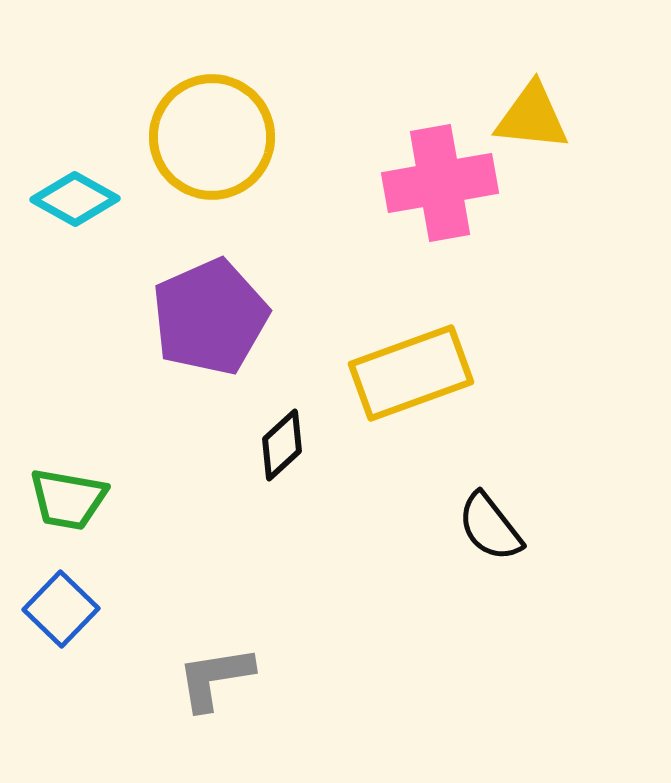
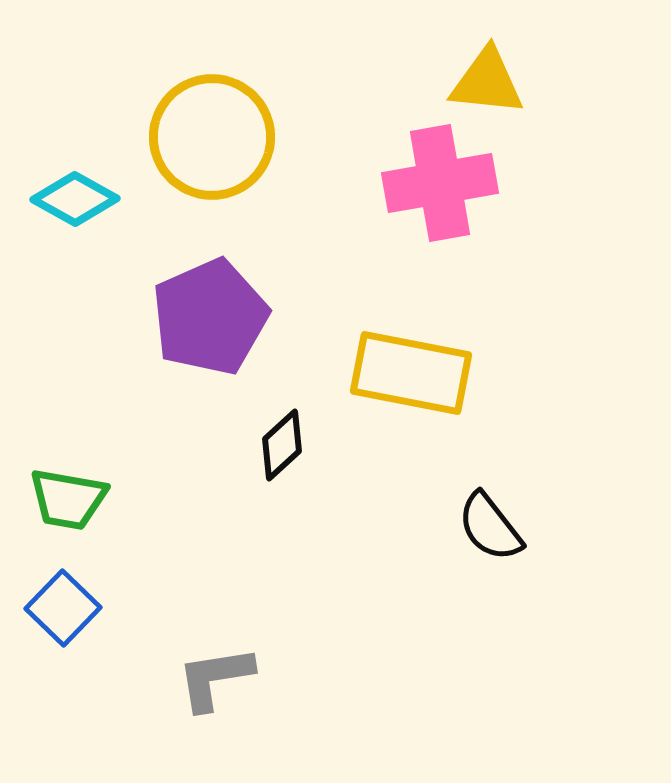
yellow triangle: moved 45 px left, 35 px up
yellow rectangle: rotated 31 degrees clockwise
blue square: moved 2 px right, 1 px up
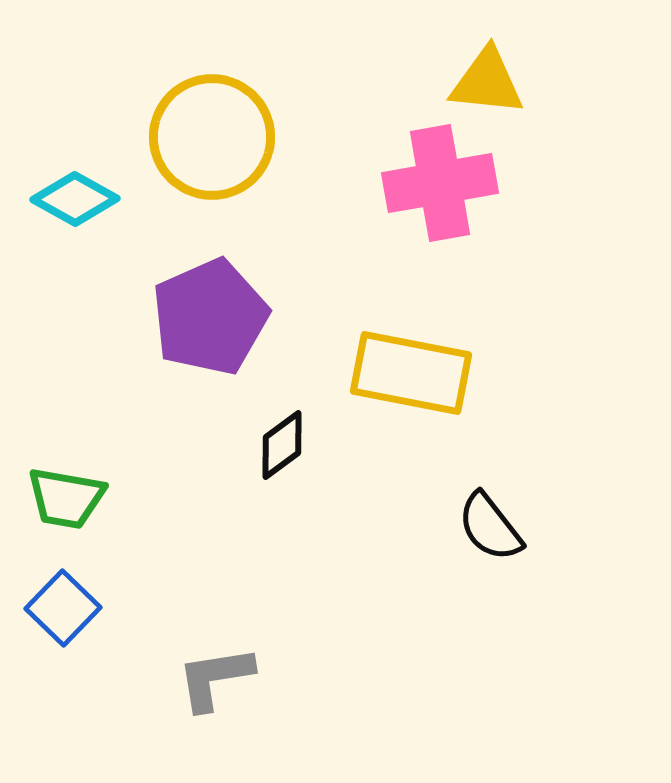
black diamond: rotated 6 degrees clockwise
green trapezoid: moved 2 px left, 1 px up
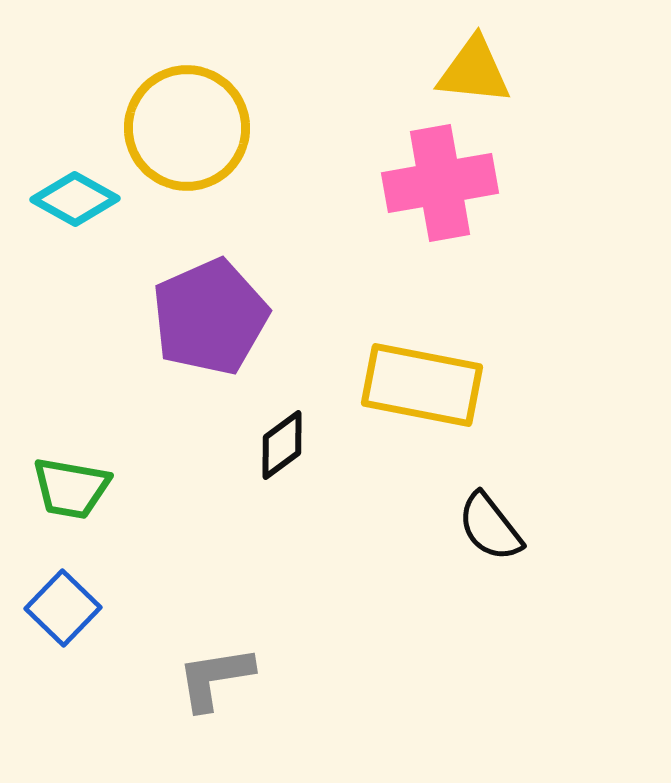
yellow triangle: moved 13 px left, 11 px up
yellow circle: moved 25 px left, 9 px up
yellow rectangle: moved 11 px right, 12 px down
green trapezoid: moved 5 px right, 10 px up
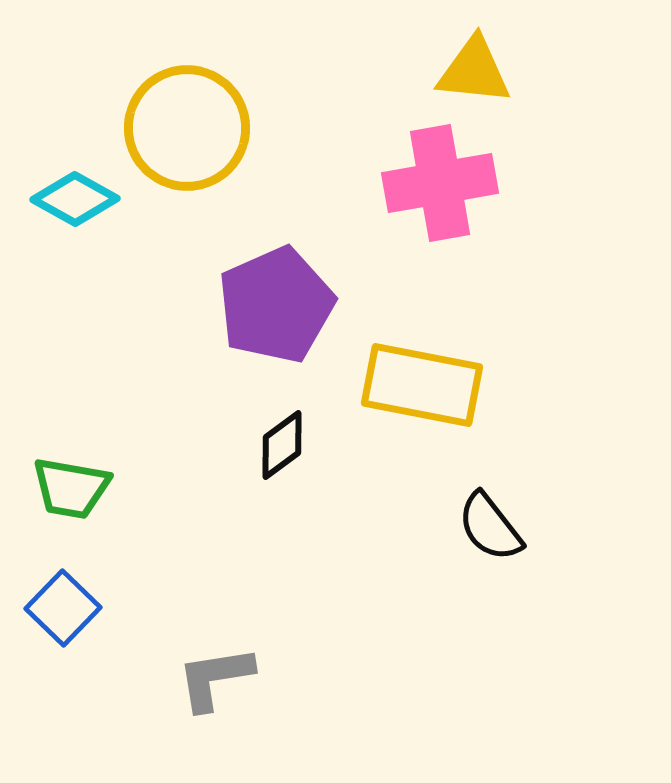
purple pentagon: moved 66 px right, 12 px up
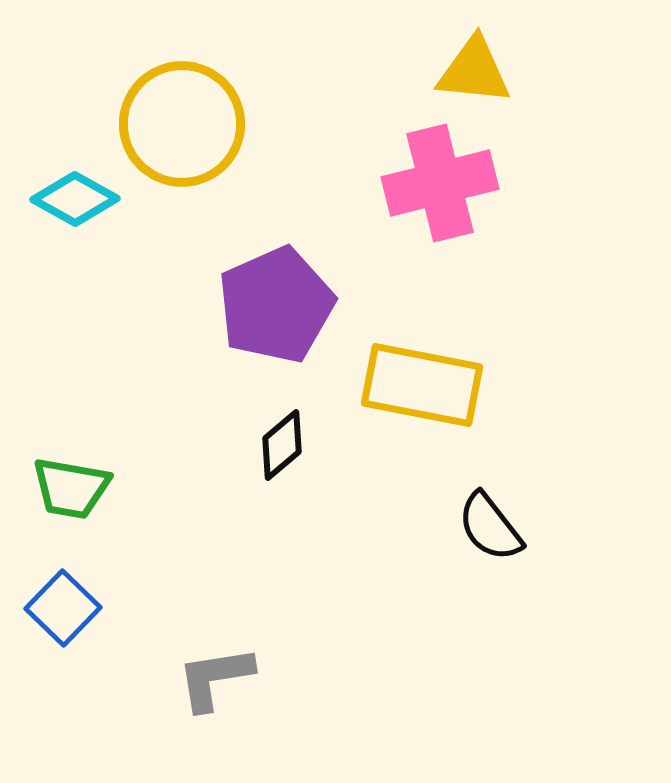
yellow circle: moved 5 px left, 4 px up
pink cross: rotated 4 degrees counterclockwise
black diamond: rotated 4 degrees counterclockwise
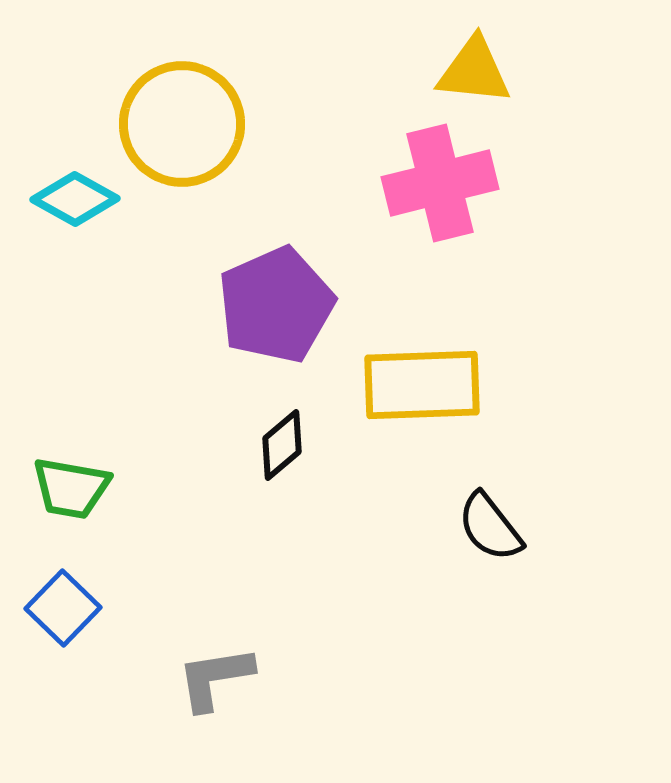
yellow rectangle: rotated 13 degrees counterclockwise
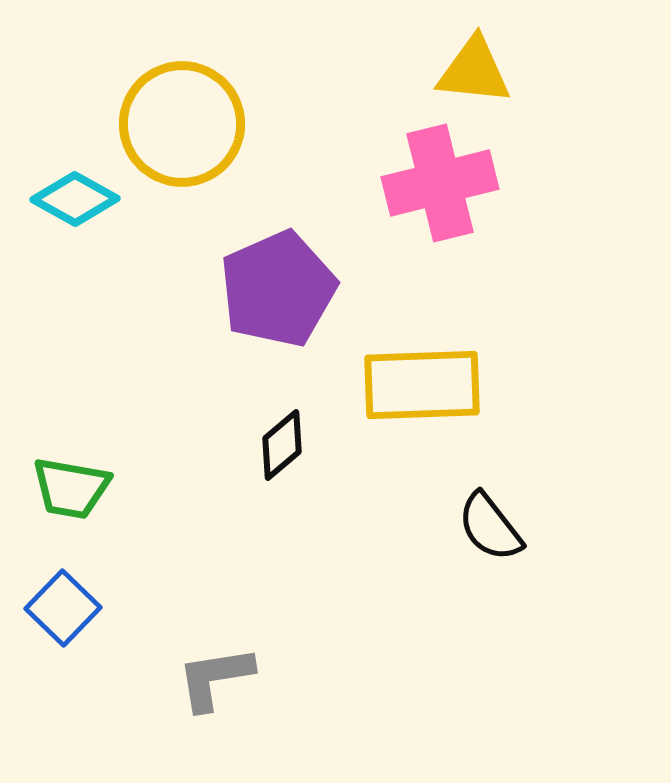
purple pentagon: moved 2 px right, 16 px up
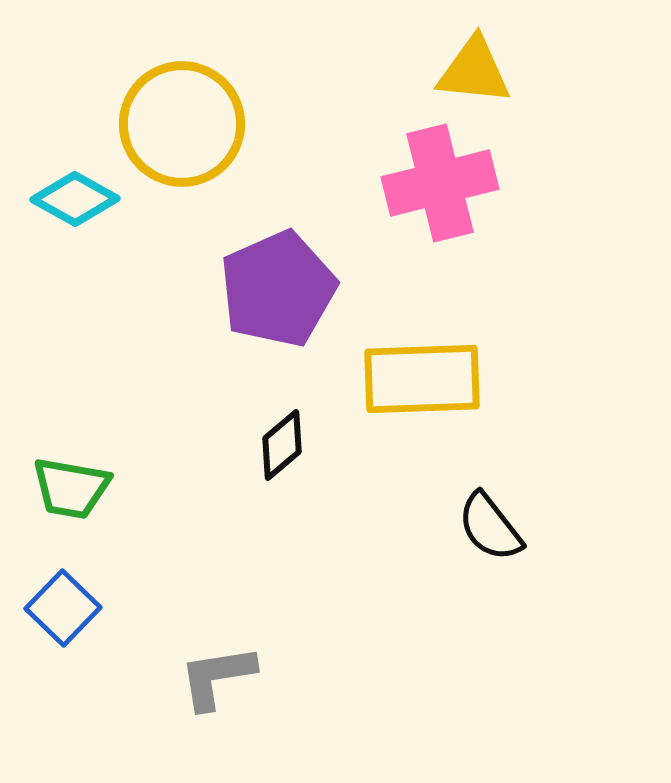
yellow rectangle: moved 6 px up
gray L-shape: moved 2 px right, 1 px up
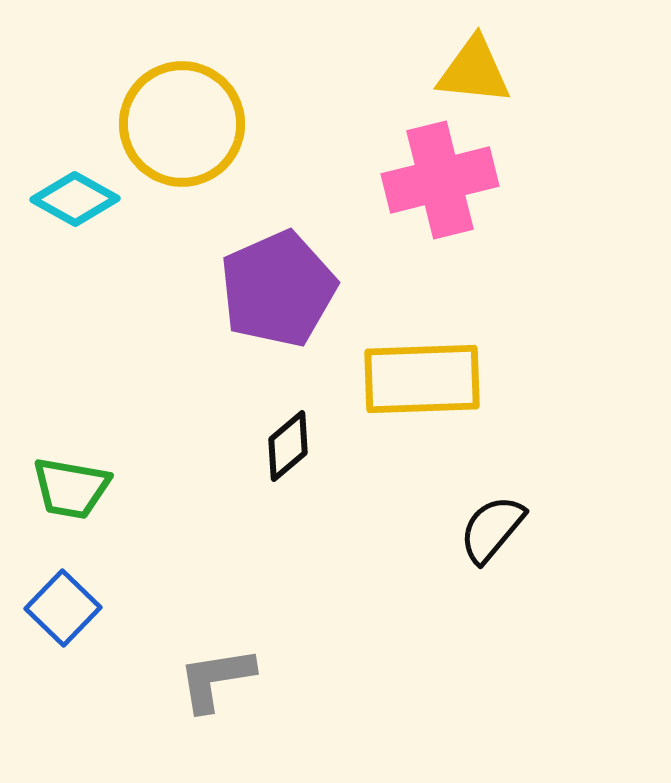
pink cross: moved 3 px up
black diamond: moved 6 px right, 1 px down
black semicircle: moved 2 px right, 2 px down; rotated 78 degrees clockwise
gray L-shape: moved 1 px left, 2 px down
